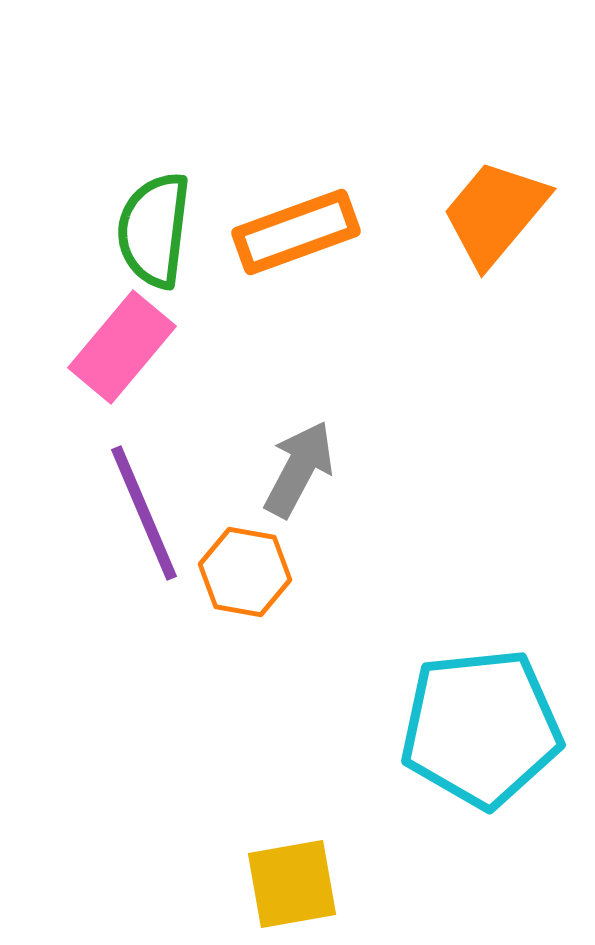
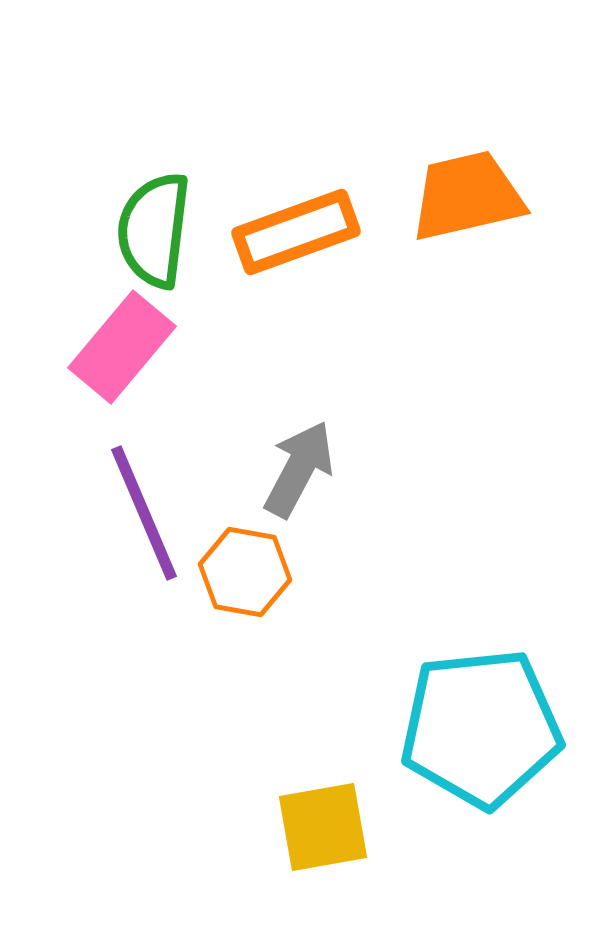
orange trapezoid: moved 28 px left, 17 px up; rotated 37 degrees clockwise
yellow square: moved 31 px right, 57 px up
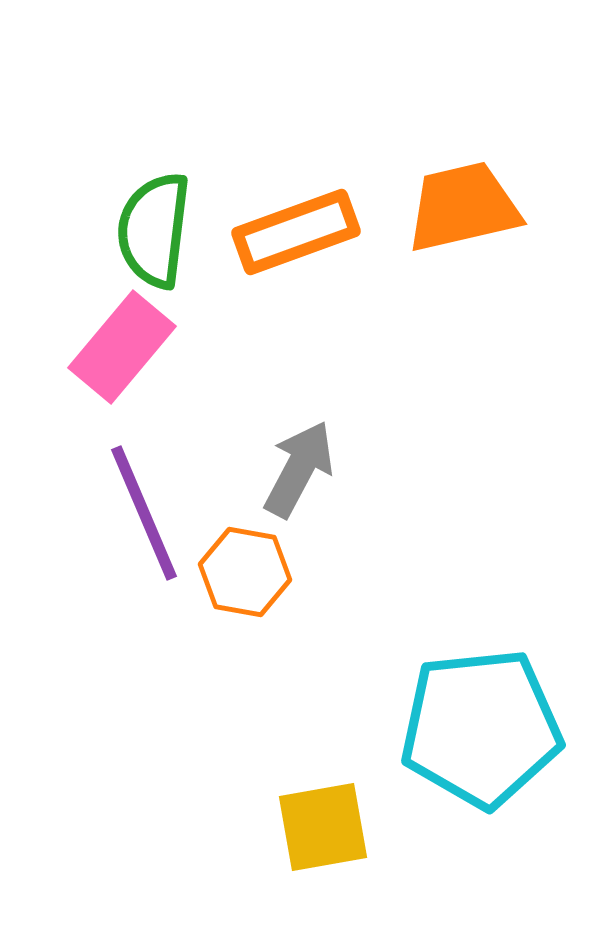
orange trapezoid: moved 4 px left, 11 px down
